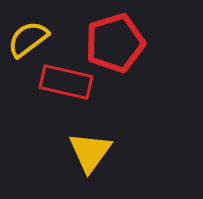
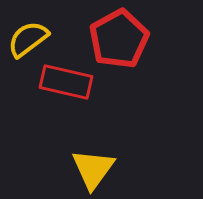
red pentagon: moved 4 px right, 4 px up; rotated 12 degrees counterclockwise
yellow triangle: moved 3 px right, 17 px down
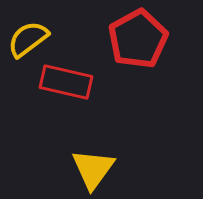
red pentagon: moved 19 px right
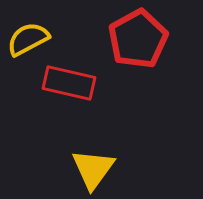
yellow semicircle: rotated 9 degrees clockwise
red rectangle: moved 3 px right, 1 px down
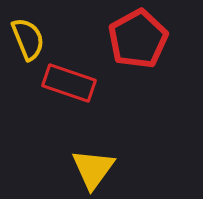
yellow semicircle: rotated 96 degrees clockwise
red rectangle: rotated 6 degrees clockwise
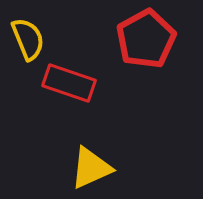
red pentagon: moved 8 px right
yellow triangle: moved 2 px left, 1 px up; rotated 30 degrees clockwise
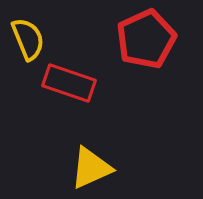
red pentagon: rotated 4 degrees clockwise
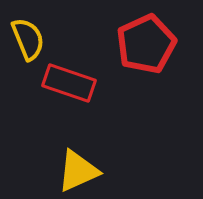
red pentagon: moved 5 px down
yellow triangle: moved 13 px left, 3 px down
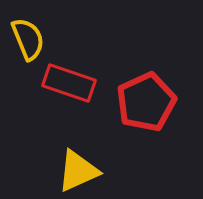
red pentagon: moved 58 px down
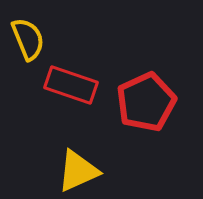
red rectangle: moved 2 px right, 2 px down
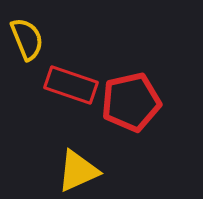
yellow semicircle: moved 1 px left
red pentagon: moved 15 px left; rotated 12 degrees clockwise
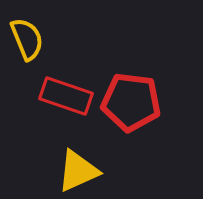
red rectangle: moved 5 px left, 11 px down
red pentagon: rotated 20 degrees clockwise
